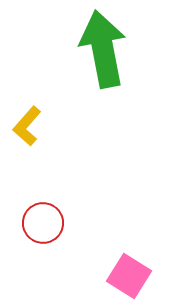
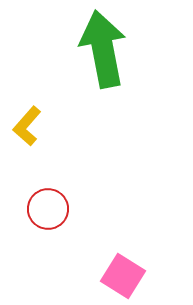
red circle: moved 5 px right, 14 px up
pink square: moved 6 px left
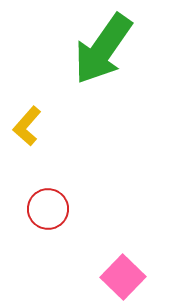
green arrow: rotated 134 degrees counterclockwise
pink square: moved 1 px down; rotated 12 degrees clockwise
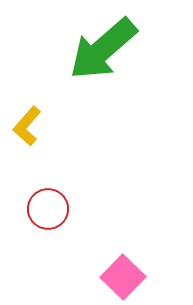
green arrow: rotated 14 degrees clockwise
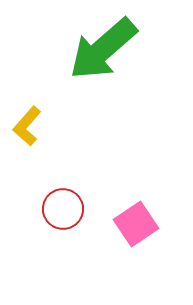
red circle: moved 15 px right
pink square: moved 13 px right, 53 px up; rotated 12 degrees clockwise
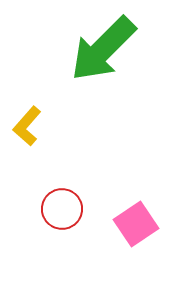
green arrow: rotated 4 degrees counterclockwise
red circle: moved 1 px left
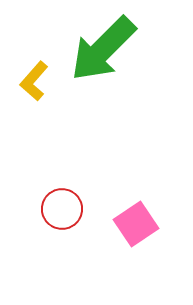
yellow L-shape: moved 7 px right, 45 px up
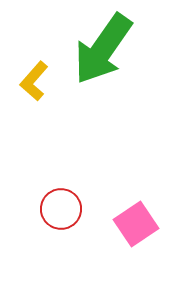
green arrow: rotated 10 degrees counterclockwise
red circle: moved 1 px left
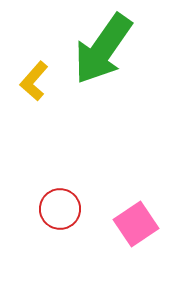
red circle: moved 1 px left
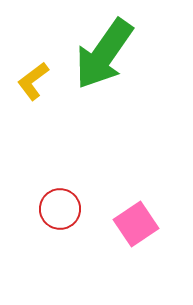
green arrow: moved 1 px right, 5 px down
yellow L-shape: moved 1 px left; rotated 12 degrees clockwise
